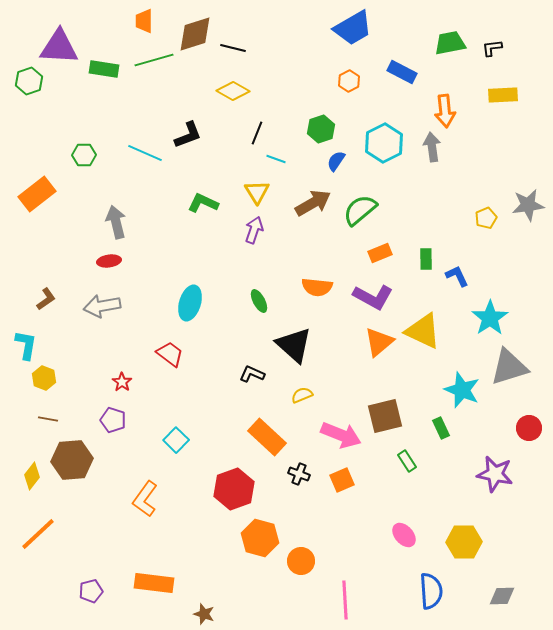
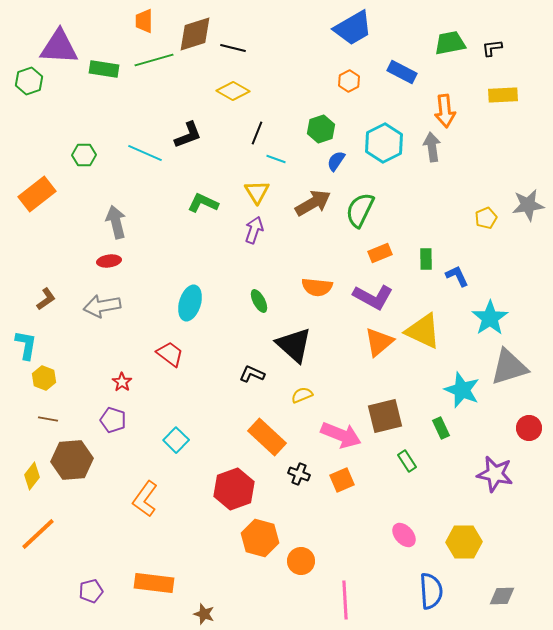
green semicircle at (360, 210): rotated 24 degrees counterclockwise
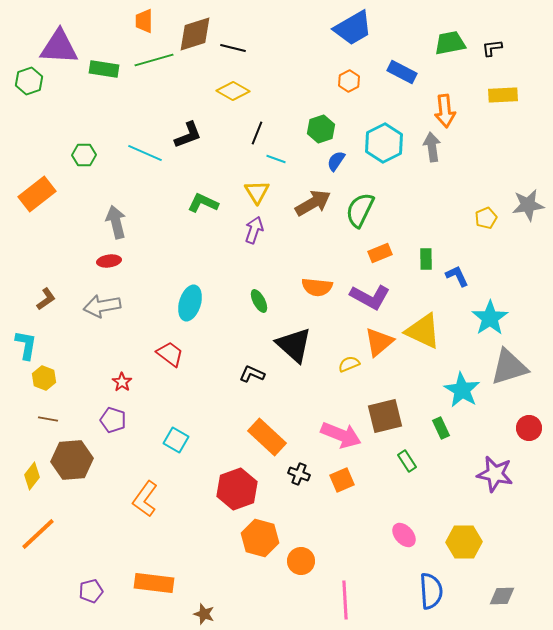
purple L-shape at (373, 297): moved 3 px left
cyan star at (462, 390): rotated 9 degrees clockwise
yellow semicircle at (302, 395): moved 47 px right, 31 px up
cyan square at (176, 440): rotated 15 degrees counterclockwise
red hexagon at (234, 489): moved 3 px right
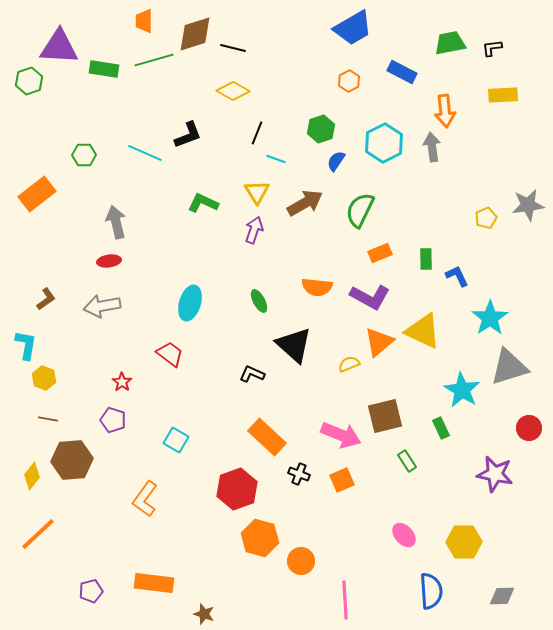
brown arrow at (313, 203): moved 8 px left
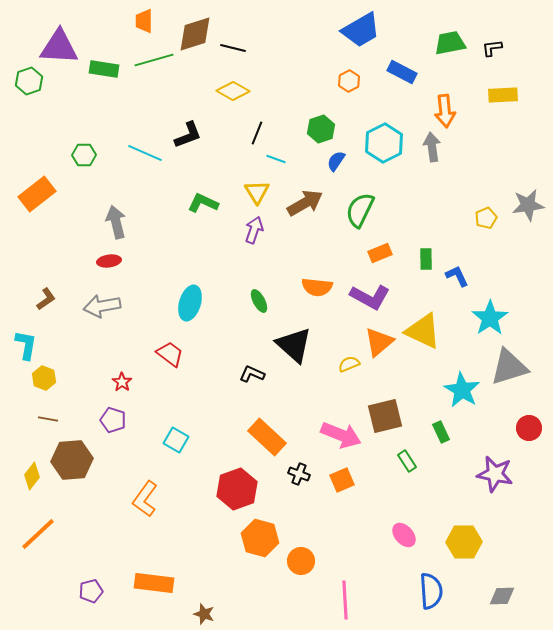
blue trapezoid at (353, 28): moved 8 px right, 2 px down
green rectangle at (441, 428): moved 4 px down
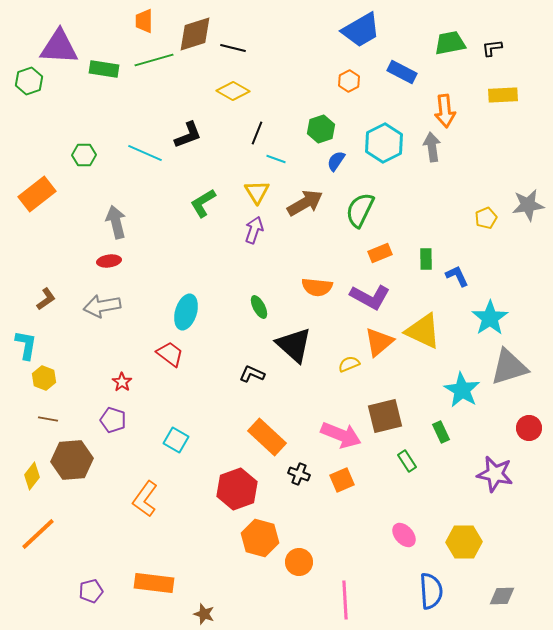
green L-shape at (203, 203): rotated 56 degrees counterclockwise
green ellipse at (259, 301): moved 6 px down
cyan ellipse at (190, 303): moved 4 px left, 9 px down
orange circle at (301, 561): moved 2 px left, 1 px down
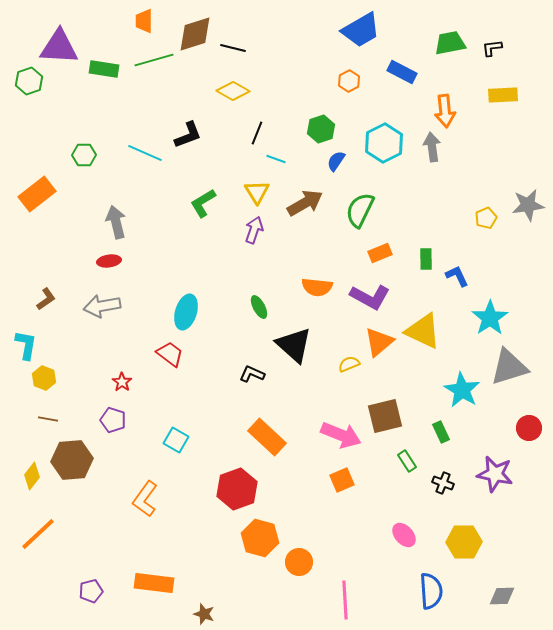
black cross at (299, 474): moved 144 px right, 9 px down
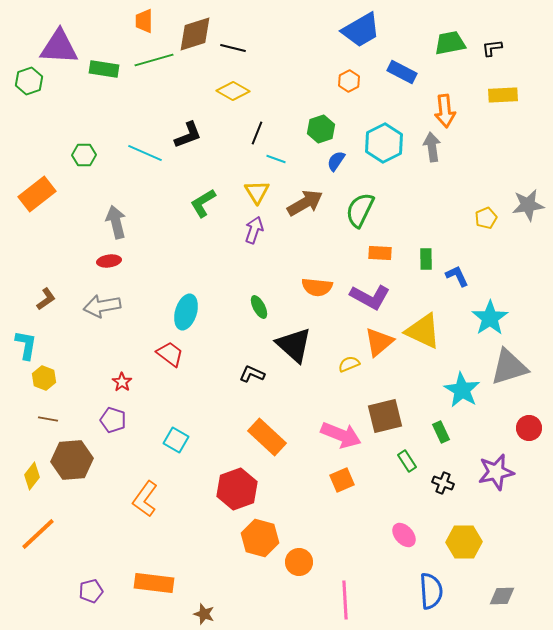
orange rectangle at (380, 253): rotated 25 degrees clockwise
purple star at (495, 474): moved 1 px right, 2 px up; rotated 24 degrees counterclockwise
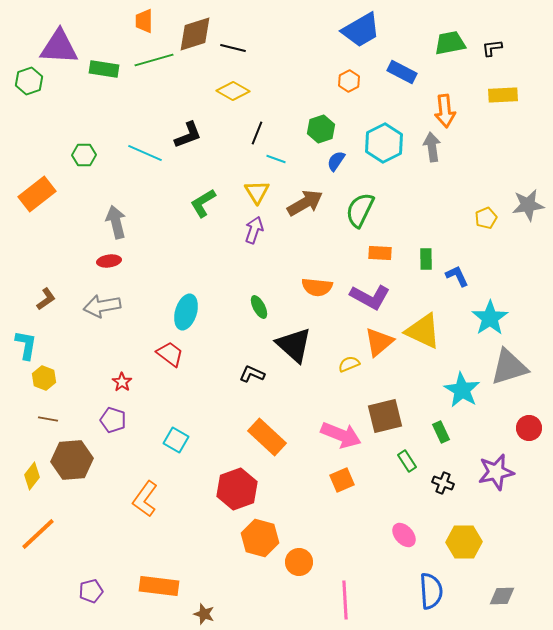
orange rectangle at (154, 583): moved 5 px right, 3 px down
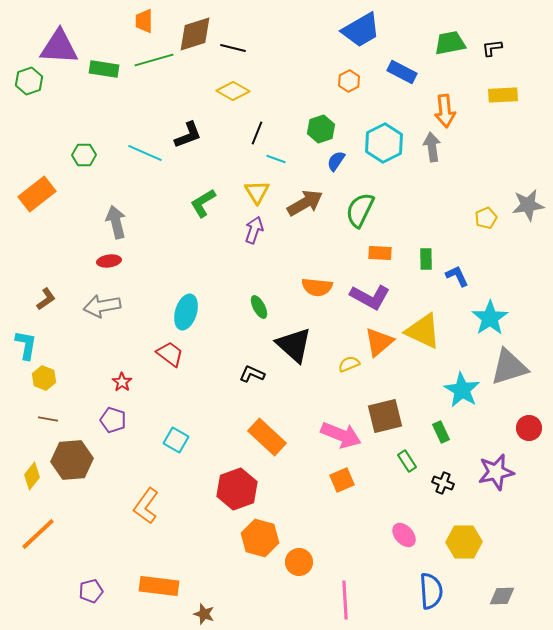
orange L-shape at (145, 499): moved 1 px right, 7 px down
